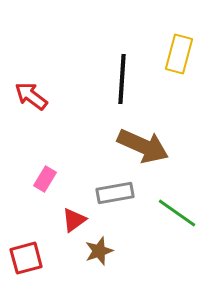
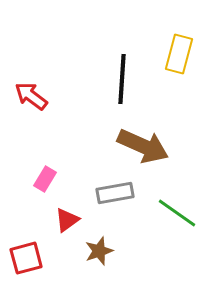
red triangle: moved 7 px left
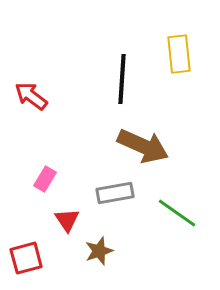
yellow rectangle: rotated 21 degrees counterclockwise
red triangle: rotated 28 degrees counterclockwise
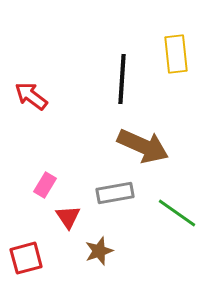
yellow rectangle: moved 3 px left
pink rectangle: moved 6 px down
red triangle: moved 1 px right, 3 px up
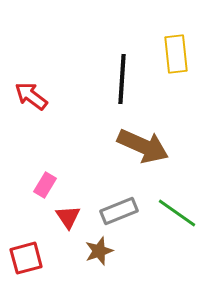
gray rectangle: moved 4 px right, 18 px down; rotated 12 degrees counterclockwise
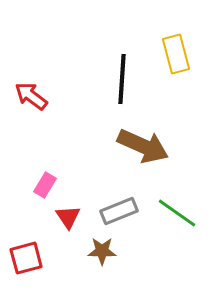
yellow rectangle: rotated 9 degrees counterclockwise
brown star: moved 3 px right; rotated 20 degrees clockwise
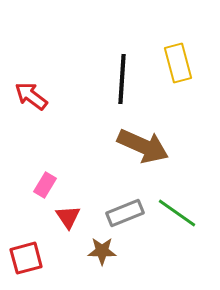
yellow rectangle: moved 2 px right, 9 px down
gray rectangle: moved 6 px right, 2 px down
